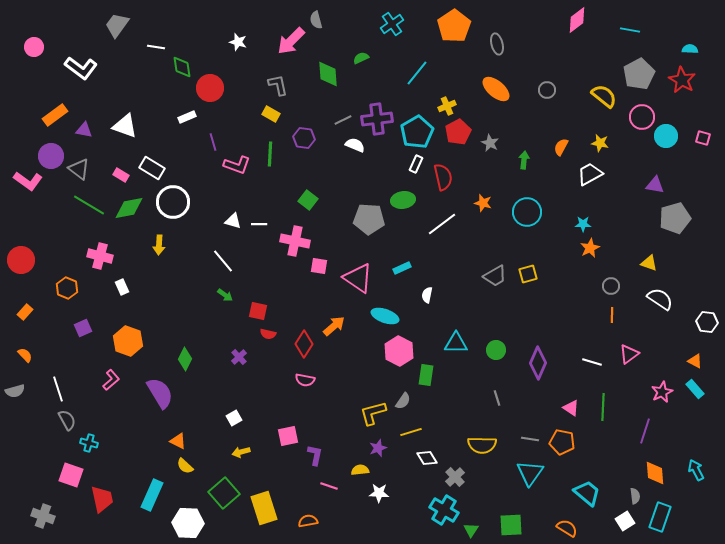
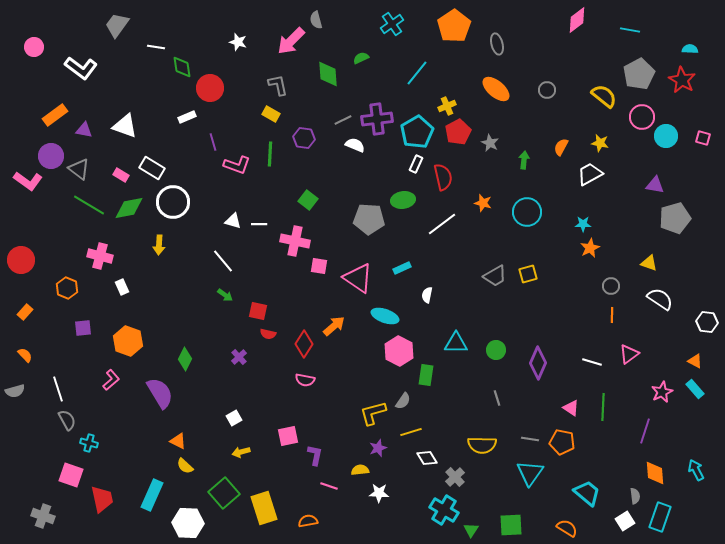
purple square at (83, 328): rotated 18 degrees clockwise
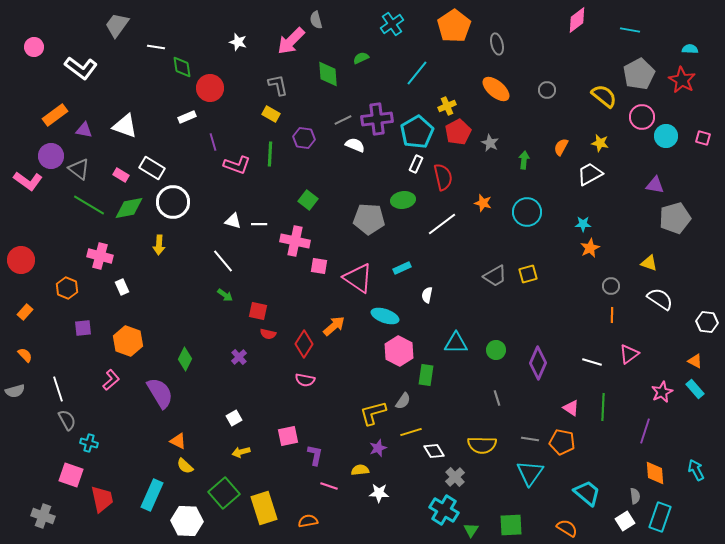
white diamond at (427, 458): moved 7 px right, 7 px up
white hexagon at (188, 523): moved 1 px left, 2 px up
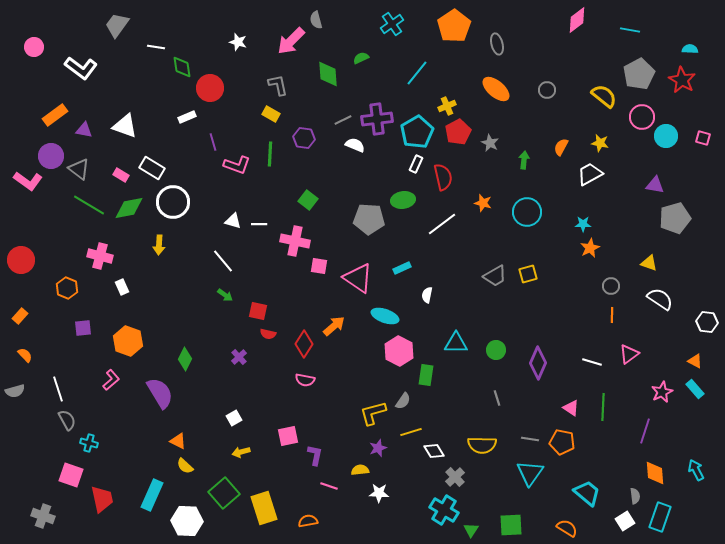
orange rectangle at (25, 312): moved 5 px left, 4 px down
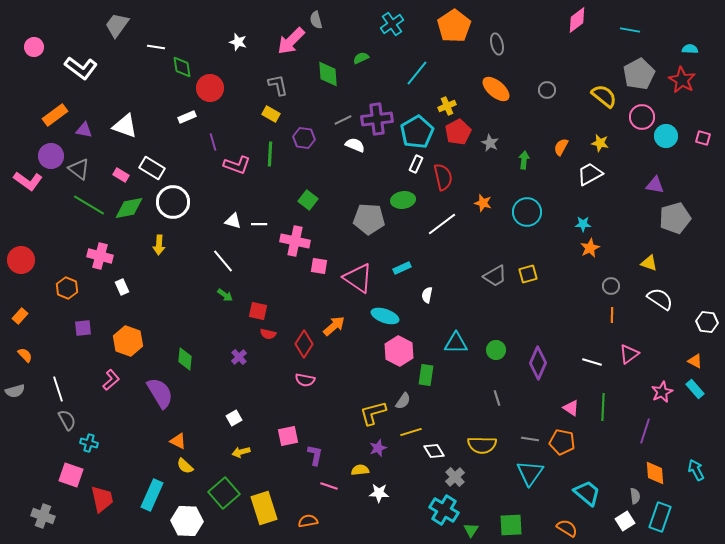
green diamond at (185, 359): rotated 20 degrees counterclockwise
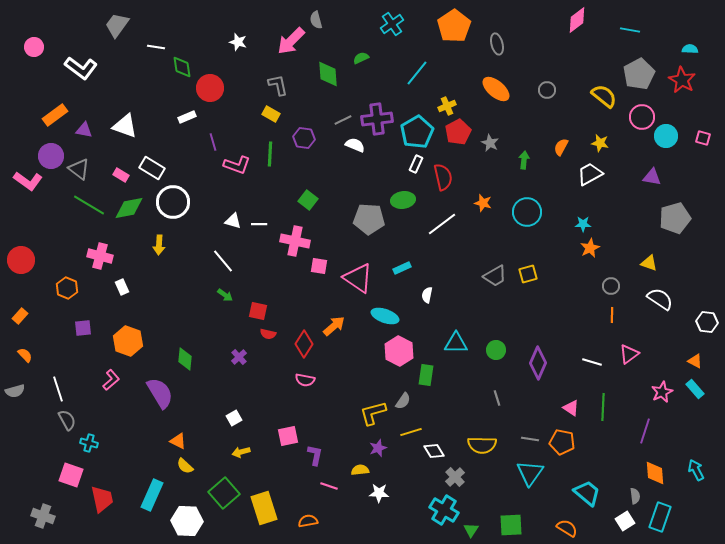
purple triangle at (655, 185): moved 3 px left, 8 px up
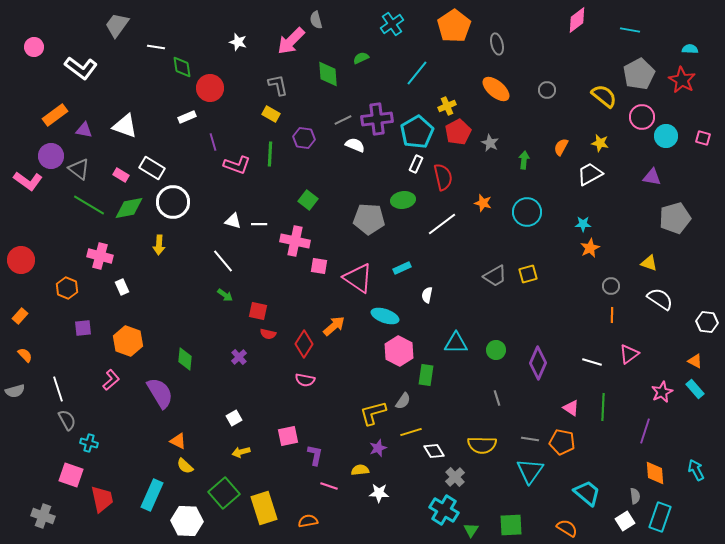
cyan triangle at (530, 473): moved 2 px up
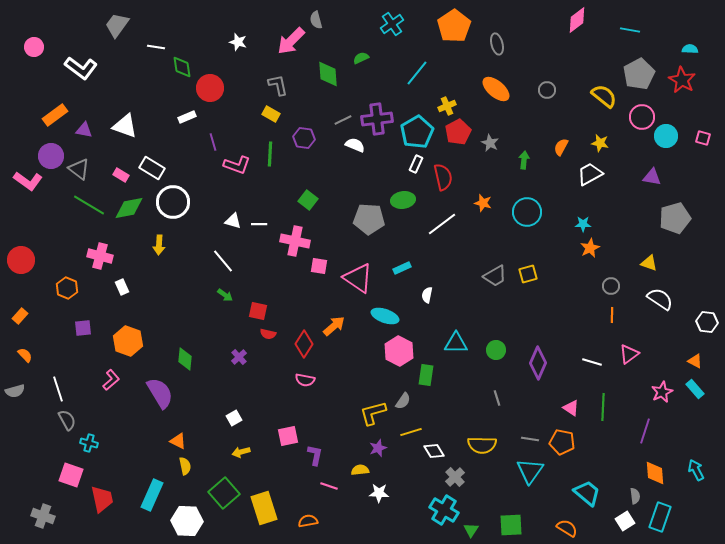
yellow semicircle at (185, 466): rotated 144 degrees counterclockwise
